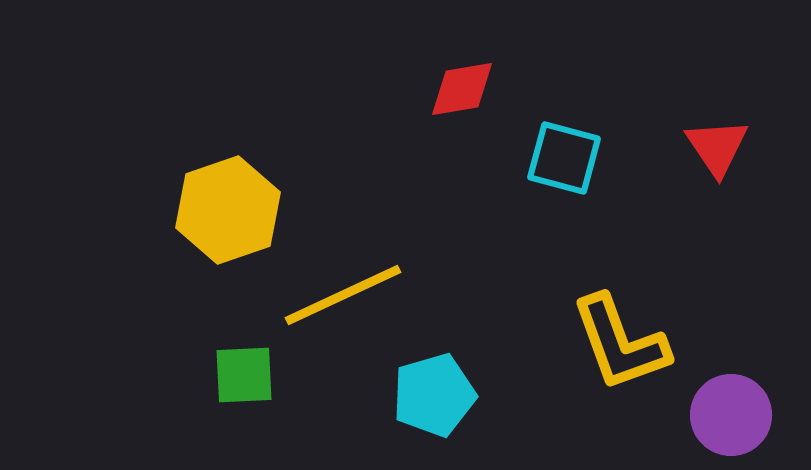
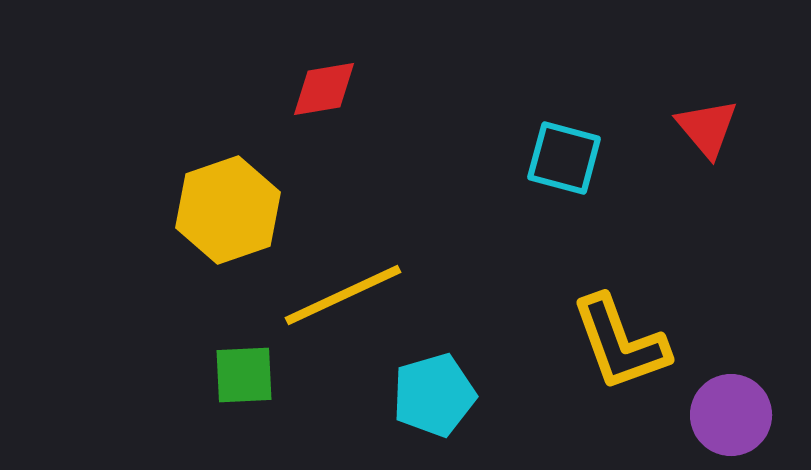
red diamond: moved 138 px left
red triangle: moved 10 px left, 19 px up; rotated 6 degrees counterclockwise
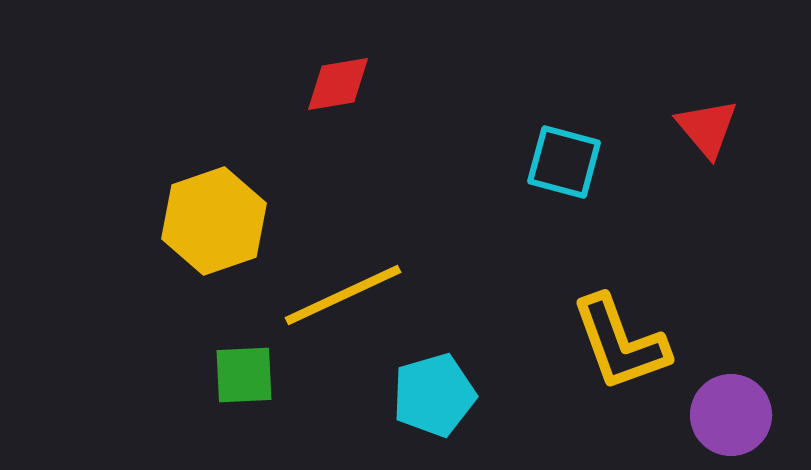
red diamond: moved 14 px right, 5 px up
cyan square: moved 4 px down
yellow hexagon: moved 14 px left, 11 px down
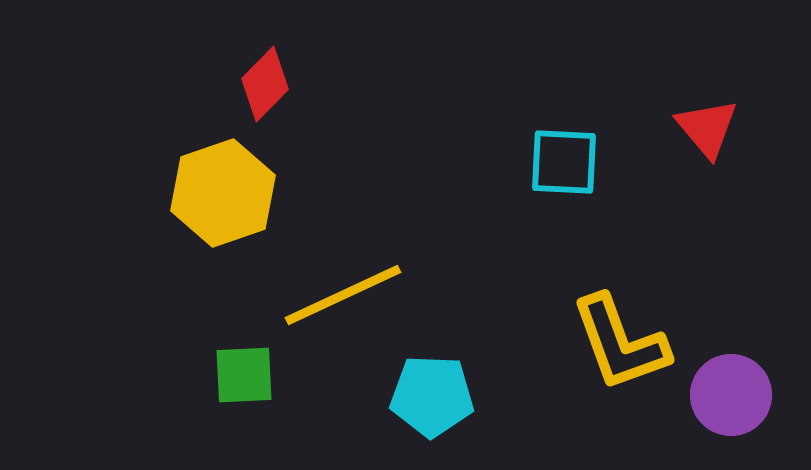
red diamond: moved 73 px left; rotated 36 degrees counterclockwise
cyan square: rotated 12 degrees counterclockwise
yellow hexagon: moved 9 px right, 28 px up
cyan pentagon: moved 2 px left, 1 px down; rotated 18 degrees clockwise
purple circle: moved 20 px up
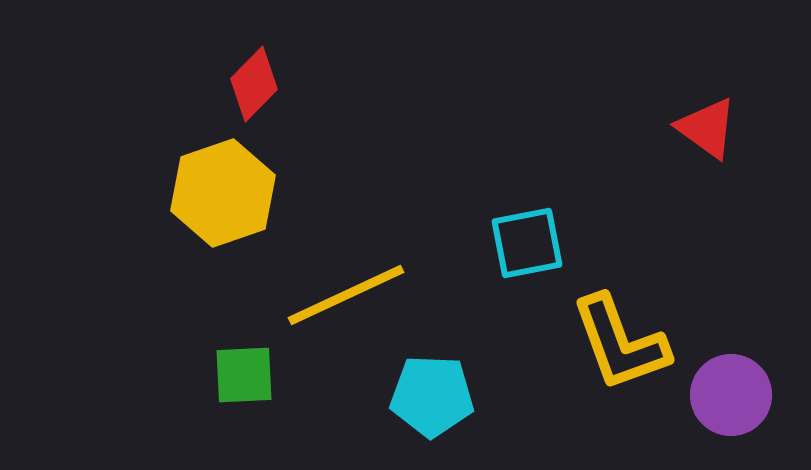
red diamond: moved 11 px left
red triangle: rotated 14 degrees counterclockwise
cyan square: moved 37 px left, 81 px down; rotated 14 degrees counterclockwise
yellow line: moved 3 px right
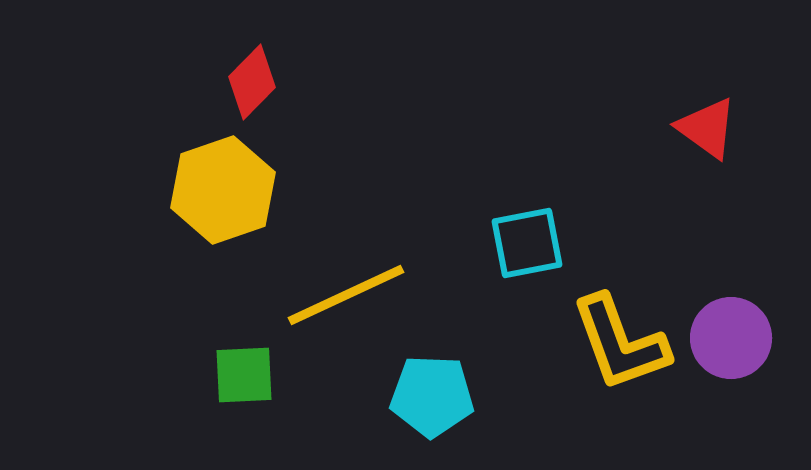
red diamond: moved 2 px left, 2 px up
yellow hexagon: moved 3 px up
purple circle: moved 57 px up
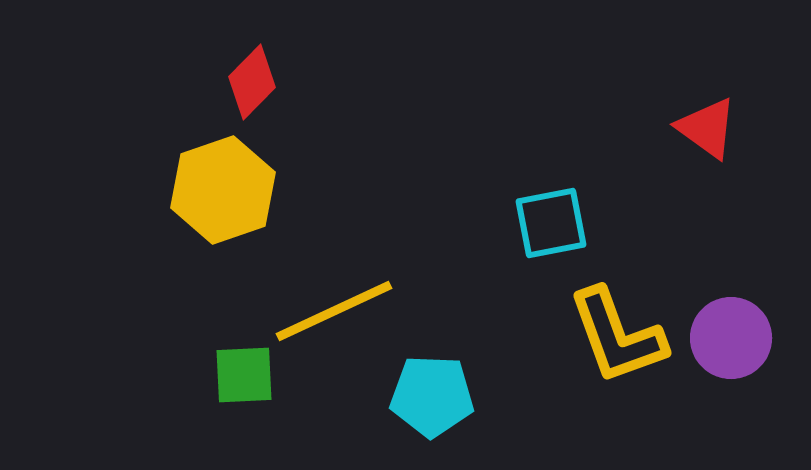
cyan square: moved 24 px right, 20 px up
yellow line: moved 12 px left, 16 px down
yellow L-shape: moved 3 px left, 7 px up
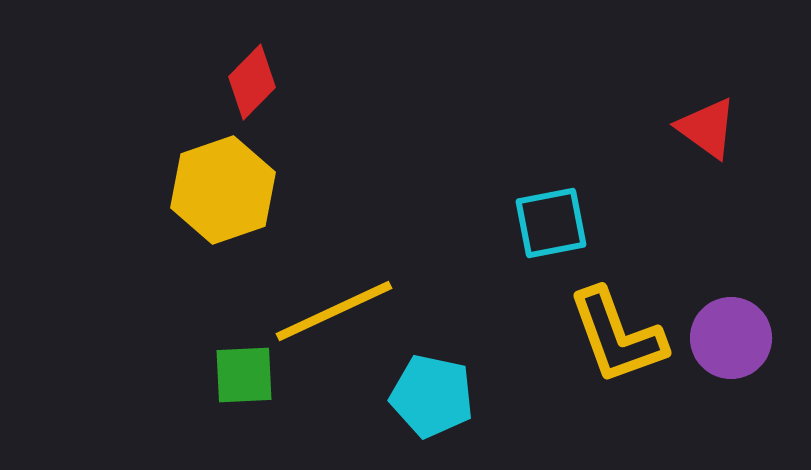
cyan pentagon: rotated 10 degrees clockwise
